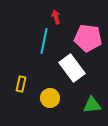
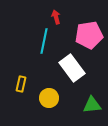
pink pentagon: moved 1 px right, 3 px up; rotated 16 degrees counterclockwise
yellow circle: moved 1 px left
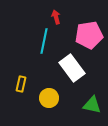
green triangle: rotated 18 degrees clockwise
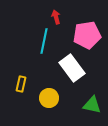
pink pentagon: moved 2 px left
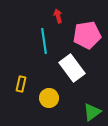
red arrow: moved 2 px right, 1 px up
cyan line: rotated 20 degrees counterclockwise
green triangle: moved 7 px down; rotated 48 degrees counterclockwise
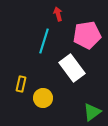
red arrow: moved 2 px up
cyan line: rotated 25 degrees clockwise
yellow circle: moved 6 px left
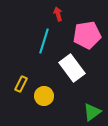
yellow rectangle: rotated 14 degrees clockwise
yellow circle: moved 1 px right, 2 px up
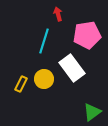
yellow circle: moved 17 px up
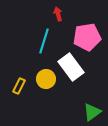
pink pentagon: moved 2 px down
white rectangle: moved 1 px left, 1 px up
yellow circle: moved 2 px right
yellow rectangle: moved 2 px left, 2 px down
